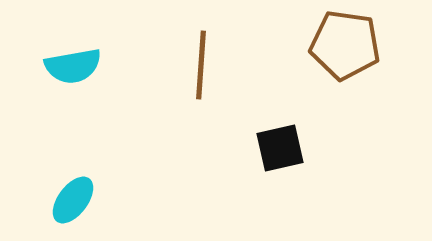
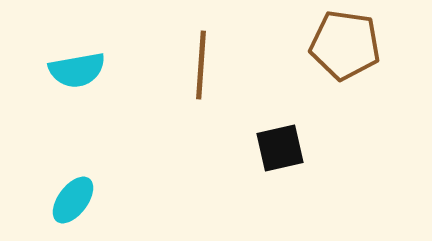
cyan semicircle: moved 4 px right, 4 px down
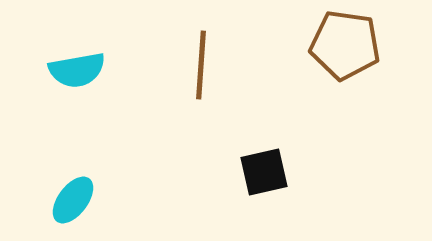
black square: moved 16 px left, 24 px down
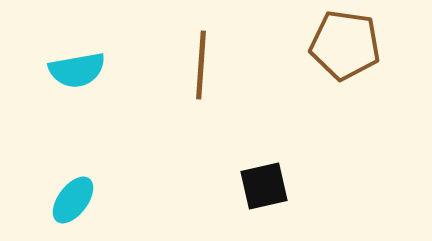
black square: moved 14 px down
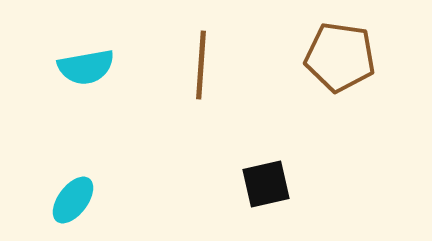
brown pentagon: moved 5 px left, 12 px down
cyan semicircle: moved 9 px right, 3 px up
black square: moved 2 px right, 2 px up
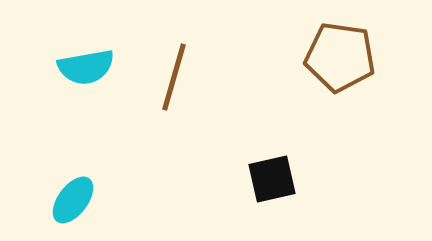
brown line: moved 27 px left, 12 px down; rotated 12 degrees clockwise
black square: moved 6 px right, 5 px up
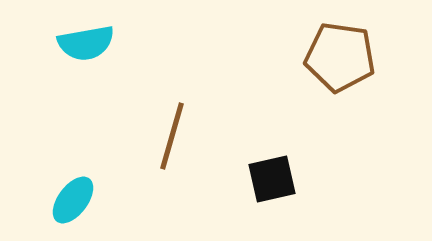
cyan semicircle: moved 24 px up
brown line: moved 2 px left, 59 px down
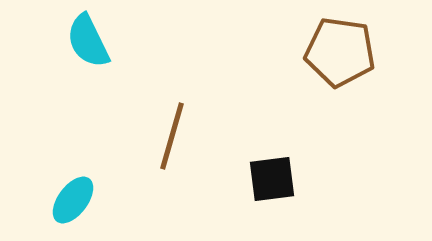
cyan semicircle: moved 2 px right, 2 px up; rotated 74 degrees clockwise
brown pentagon: moved 5 px up
black square: rotated 6 degrees clockwise
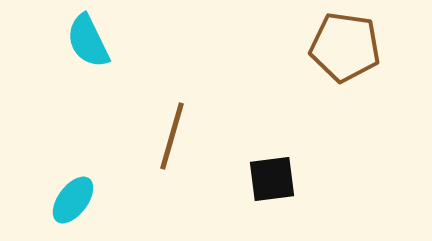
brown pentagon: moved 5 px right, 5 px up
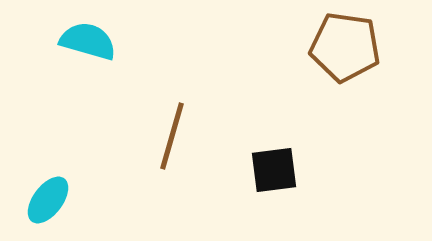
cyan semicircle: rotated 132 degrees clockwise
black square: moved 2 px right, 9 px up
cyan ellipse: moved 25 px left
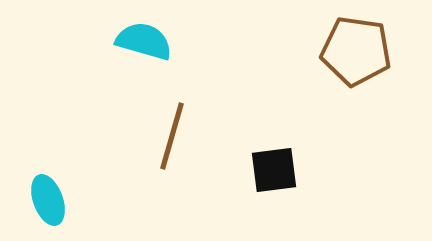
cyan semicircle: moved 56 px right
brown pentagon: moved 11 px right, 4 px down
cyan ellipse: rotated 57 degrees counterclockwise
